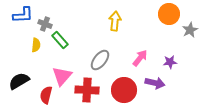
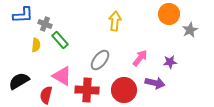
pink triangle: rotated 40 degrees counterclockwise
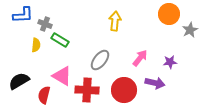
green rectangle: rotated 18 degrees counterclockwise
red semicircle: moved 2 px left
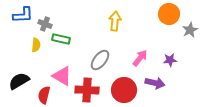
green rectangle: moved 1 px right, 1 px up; rotated 18 degrees counterclockwise
purple star: moved 2 px up
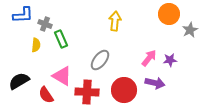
green rectangle: rotated 54 degrees clockwise
pink arrow: moved 9 px right
red cross: moved 2 px down
red semicircle: moved 2 px right; rotated 48 degrees counterclockwise
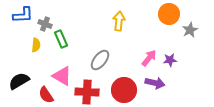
yellow arrow: moved 4 px right
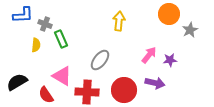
pink arrow: moved 3 px up
black semicircle: moved 2 px left, 1 px down
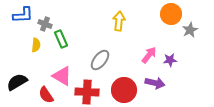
orange circle: moved 2 px right
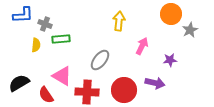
green rectangle: rotated 72 degrees counterclockwise
pink arrow: moved 7 px left, 9 px up; rotated 12 degrees counterclockwise
black semicircle: moved 2 px right, 1 px down
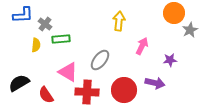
orange circle: moved 3 px right, 1 px up
gray cross: rotated 16 degrees clockwise
pink triangle: moved 6 px right, 4 px up
